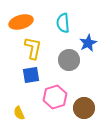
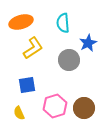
yellow L-shape: rotated 45 degrees clockwise
blue square: moved 4 px left, 10 px down
pink hexagon: moved 9 px down
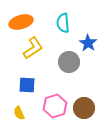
blue star: rotated 12 degrees counterclockwise
gray circle: moved 2 px down
blue square: rotated 12 degrees clockwise
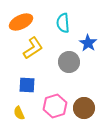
orange ellipse: rotated 10 degrees counterclockwise
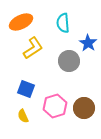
gray circle: moved 1 px up
blue square: moved 1 px left, 4 px down; rotated 18 degrees clockwise
yellow semicircle: moved 4 px right, 3 px down
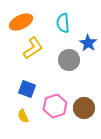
gray circle: moved 1 px up
blue square: moved 1 px right
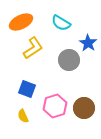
cyan semicircle: moved 2 px left; rotated 54 degrees counterclockwise
